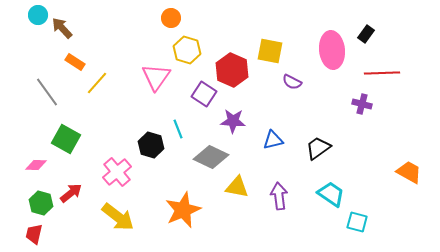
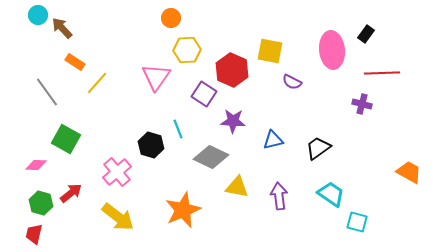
yellow hexagon: rotated 20 degrees counterclockwise
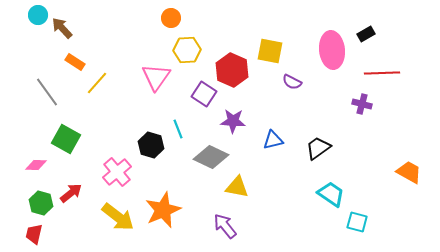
black rectangle: rotated 24 degrees clockwise
purple arrow: moved 54 px left, 30 px down; rotated 32 degrees counterclockwise
orange star: moved 20 px left
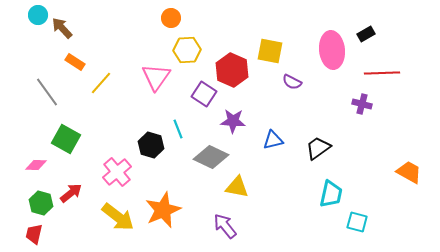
yellow line: moved 4 px right
cyan trapezoid: rotated 68 degrees clockwise
